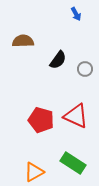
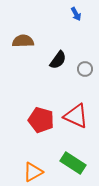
orange triangle: moved 1 px left
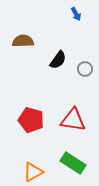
red triangle: moved 3 px left, 4 px down; rotated 16 degrees counterclockwise
red pentagon: moved 10 px left
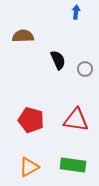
blue arrow: moved 2 px up; rotated 144 degrees counterclockwise
brown semicircle: moved 5 px up
black semicircle: rotated 60 degrees counterclockwise
red triangle: moved 3 px right
green rectangle: moved 2 px down; rotated 25 degrees counterclockwise
orange triangle: moved 4 px left, 5 px up
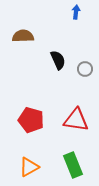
green rectangle: rotated 60 degrees clockwise
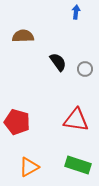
black semicircle: moved 2 px down; rotated 12 degrees counterclockwise
red pentagon: moved 14 px left, 2 px down
green rectangle: moved 5 px right; rotated 50 degrees counterclockwise
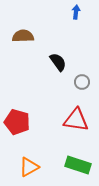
gray circle: moved 3 px left, 13 px down
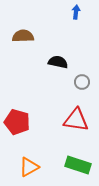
black semicircle: rotated 42 degrees counterclockwise
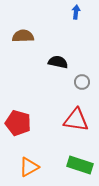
red pentagon: moved 1 px right, 1 px down
green rectangle: moved 2 px right
